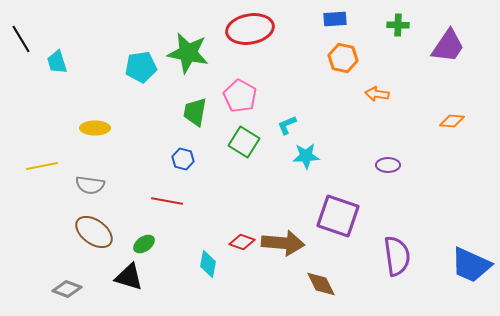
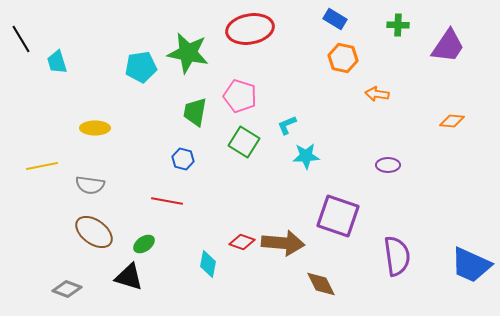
blue rectangle: rotated 35 degrees clockwise
pink pentagon: rotated 12 degrees counterclockwise
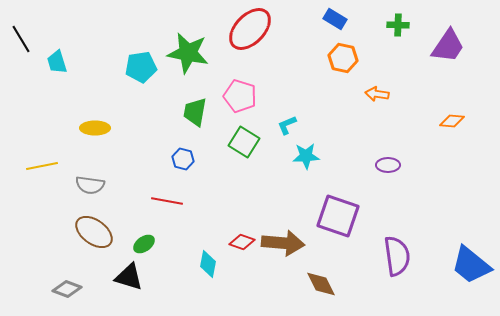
red ellipse: rotated 36 degrees counterclockwise
blue trapezoid: rotated 15 degrees clockwise
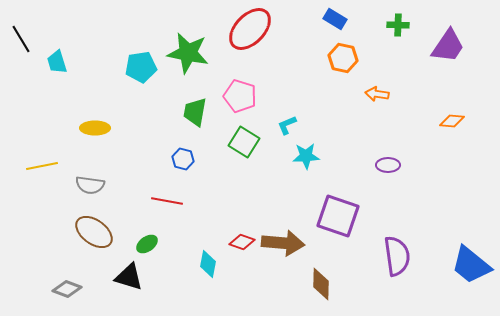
green ellipse: moved 3 px right
brown diamond: rotated 28 degrees clockwise
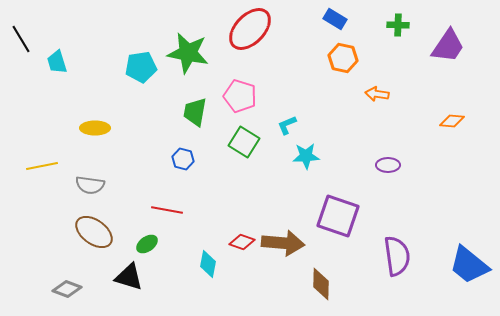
red line: moved 9 px down
blue trapezoid: moved 2 px left
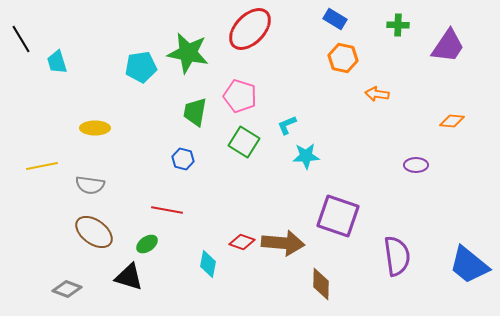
purple ellipse: moved 28 px right
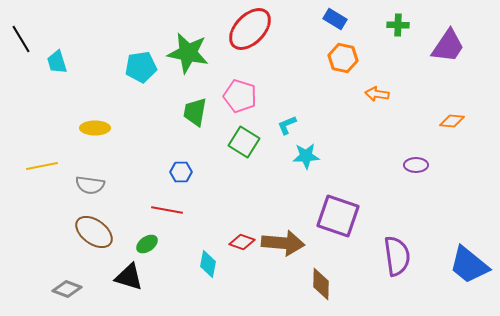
blue hexagon: moved 2 px left, 13 px down; rotated 15 degrees counterclockwise
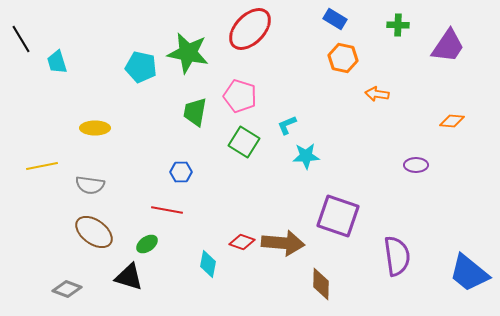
cyan pentagon: rotated 20 degrees clockwise
blue trapezoid: moved 8 px down
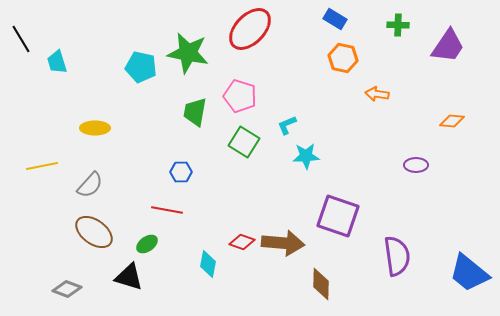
gray semicircle: rotated 56 degrees counterclockwise
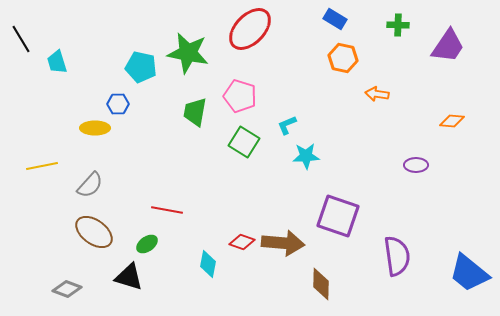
blue hexagon: moved 63 px left, 68 px up
